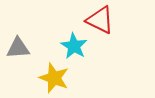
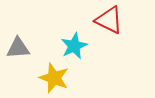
red triangle: moved 9 px right
cyan star: rotated 16 degrees clockwise
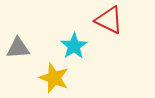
cyan star: rotated 8 degrees counterclockwise
